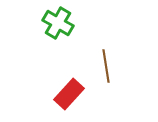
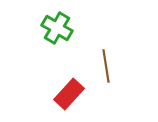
green cross: moved 1 px left, 5 px down
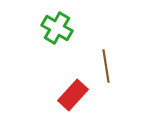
red rectangle: moved 4 px right, 1 px down
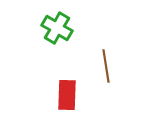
red rectangle: moved 6 px left; rotated 40 degrees counterclockwise
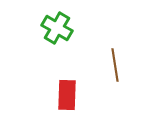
brown line: moved 9 px right, 1 px up
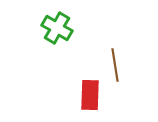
red rectangle: moved 23 px right
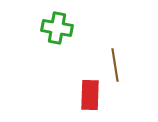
green cross: rotated 20 degrees counterclockwise
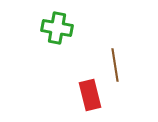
red rectangle: rotated 16 degrees counterclockwise
